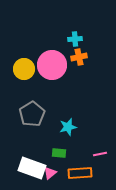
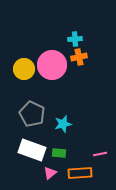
gray pentagon: rotated 15 degrees counterclockwise
cyan star: moved 5 px left, 3 px up
white rectangle: moved 18 px up
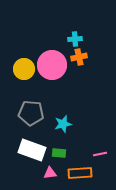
gray pentagon: moved 1 px left, 1 px up; rotated 20 degrees counterclockwise
pink triangle: rotated 32 degrees clockwise
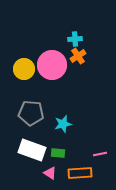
orange cross: moved 1 px left, 1 px up; rotated 21 degrees counterclockwise
green rectangle: moved 1 px left
pink triangle: rotated 40 degrees clockwise
